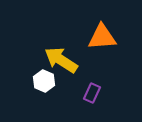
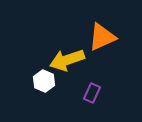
orange triangle: rotated 20 degrees counterclockwise
yellow arrow: moved 6 px right; rotated 52 degrees counterclockwise
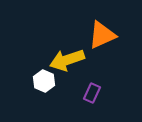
orange triangle: moved 2 px up
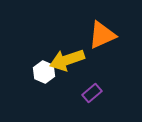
white hexagon: moved 9 px up
purple rectangle: rotated 24 degrees clockwise
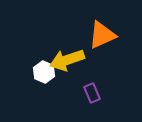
purple rectangle: rotated 72 degrees counterclockwise
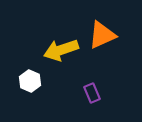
yellow arrow: moved 6 px left, 10 px up
white hexagon: moved 14 px left, 9 px down
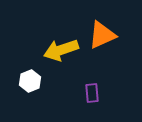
white hexagon: rotated 15 degrees clockwise
purple rectangle: rotated 18 degrees clockwise
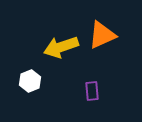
yellow arrow: moved 3 px up
purple rectangle: moved 2 px up
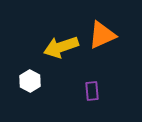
white hexagon: rotated 10 degrees counterclockwise
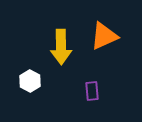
orange triangle: moved 2 px right, 1 px down
yellow arrow: rotated 72 degrees counterclockwise
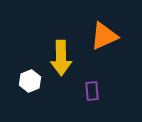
yellow arrow: moved 11 px down
white hexagon: rotated 10 degrees clockwise
